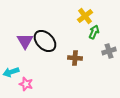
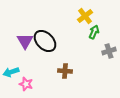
brown cross: moved 10 px left, 13 px down
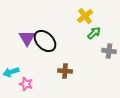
green arrow: moved 1 px down; rotated 24 degrees clockwise
purple triangle: moved 2 px right, 3 px up
gray cross: rotated 24 degrees clockwise
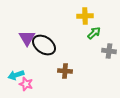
yellow cross: rotated 35 degrees clockwise
black ellipse: moved 1 px left, 4 px down; rotated 10 degrees counterclockwise
cyan arrow: moved 5 px right, 3 px down
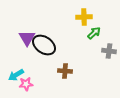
yellow cross: moved 1 px left, 1 px down
cyan arrow: rotated 14 degrees counterclockwise
pink star: rotated 24 degrees counterclockwise
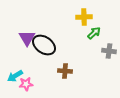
cyan arrow: moved 1 px left, 1 px down
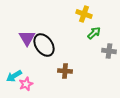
yellow cross: moved 3 px up; rotated 21 degrees clockwise
black ellipse: rotated 20 degrees clockwise
cyan arrow: moved 1 px left
pink star: rotated 16 degrees counterclockwise
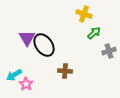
gray cross: rotated 24 degrees counterclockwise
cyan arrow: moved 1 px up
pink star: rotated 16 degrees counterclockwise
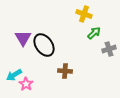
purple triangle: moved 4 px left
gray cross: moved 2 px up
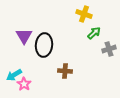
purple triangle: moved 1 px right, 2 px up
black ellipse: rotated 40 degrees clockwise
pink star: moved 2 px left
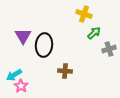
purple triangle: moved 1 px left
pink star: moved 3 px left, 2 px down
